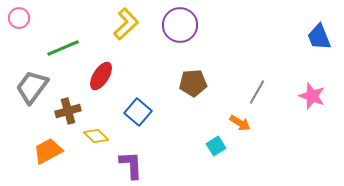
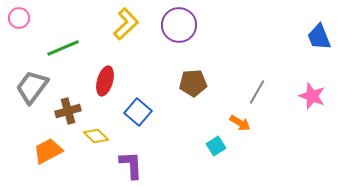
purple circle: moved 1 px left
red ellipse: moved 4 px right, 5 px down; rotated 16 degrees counterclockwise
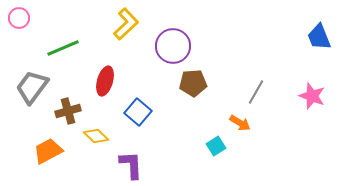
purple circle: moved 6 px left, 21 px down
gray line: moved 1 px left
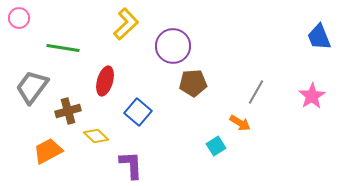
green line: rotated 32 degrees clockwise
pink star: rotated 20 degrees clockwise
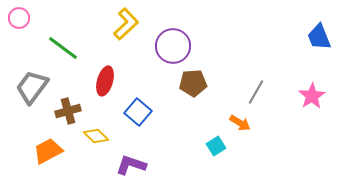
green line: rotated 28 degrees clockwise
purple L-shape: rotated 68 degrees counterclockwise
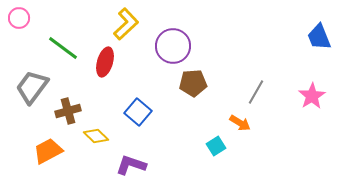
red ellipse: moved 19 px up
